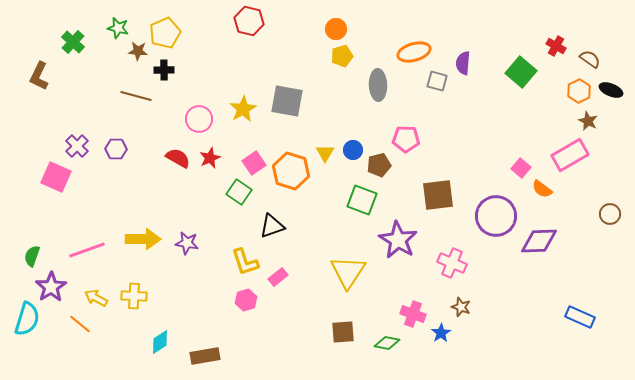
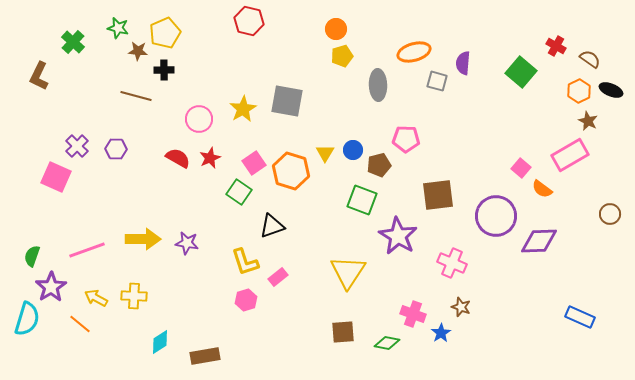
purple star at (398, 240): moved 4 px up
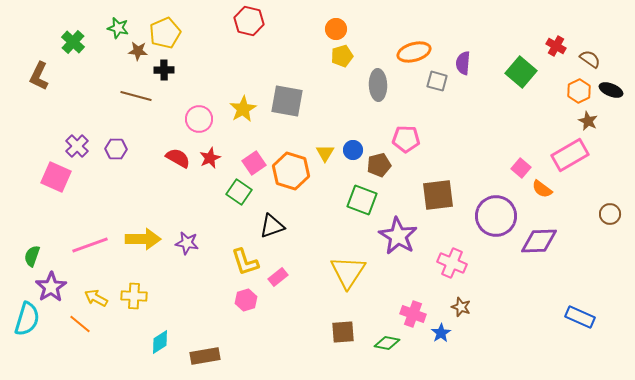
pink line at (87, 250): moved 3 px right, 5 px up
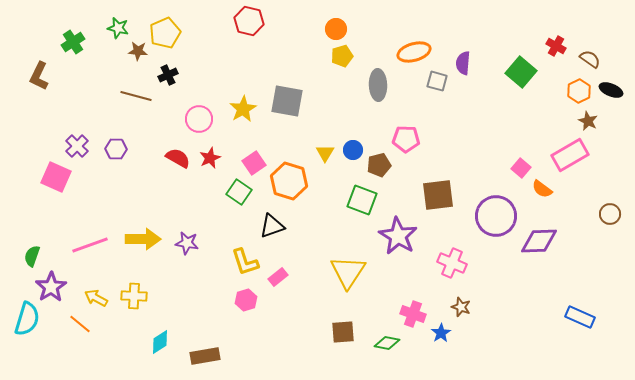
green cross at (73, 42): rotated 15 degrees clockwise
black cross at (164, 70): moved 4 px right, 5 px down; rotated 24 degrees counterclockwise
orange hexagon at (291, 171): moved 2 px left, 10 px down
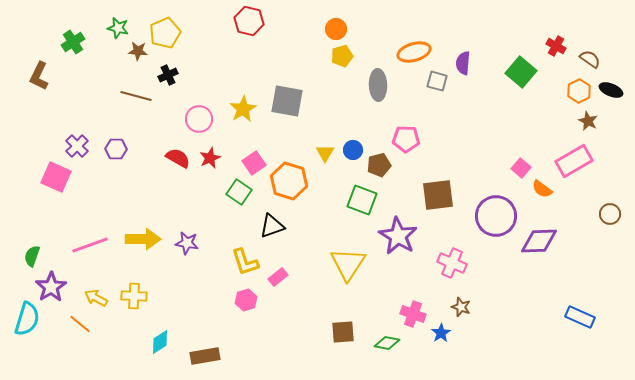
pink rectangle at (570, 155): moved 4 px right, 6 px down
yellow triangle at (348, 272): moved 8 px up
